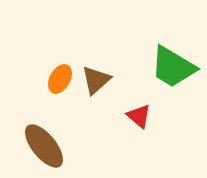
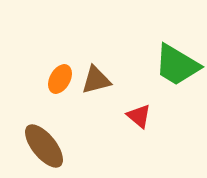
green trapezoid: moved 4 px right, 2 px up
brown triangle: rotated 28 degrees clockwise
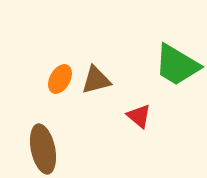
brown ellipse: moved 1 px left, 3 px down; rotated 27 degrees clockwise
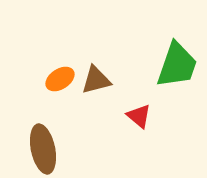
green trapezoid: rotated 102 degrees counterclockwise
orange ellipse: rotated 28 degrees clockwise
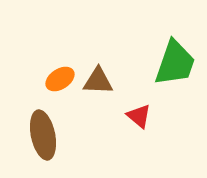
green trapezoid: moved 2 px left, 2 px up
brown triangle: moved 2 px right, 1 px down; rotated 16 degrees clockwise
brown ellipse: moved 14 px up
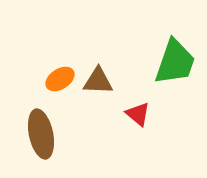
green trapezoid: moved 1 px up
red triangle: moved 1 px left, 2 px up
brown ellipse: moved 2 px left, 1 px up
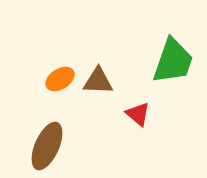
green trapezoid: moved 2 px left, 1 px up
brown ellipse: moved 6 px right, 12 px down; rotated 36 degrees clockwise
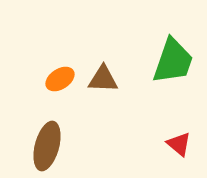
brown triangle: moved 5 px right, 2 px up
red triangle: moved 41 px right, 30 px down
brown ellipse: rotated 9 degrees counterclockwise
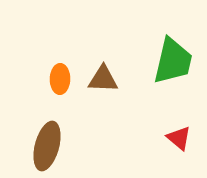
green trapezoid: rotated 6 degrees counterclockwise
orange ellipse: rotated 56 degrees counterclockwise
red triangle: moved 6 px up
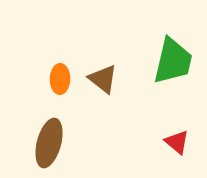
brown triangle: rotated 36 degrees clockwise
red triangle: moved 2 px left, 4 px down
brown ellipse: moved 2 px right, 3 px up
